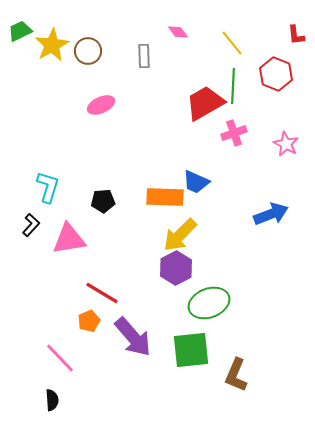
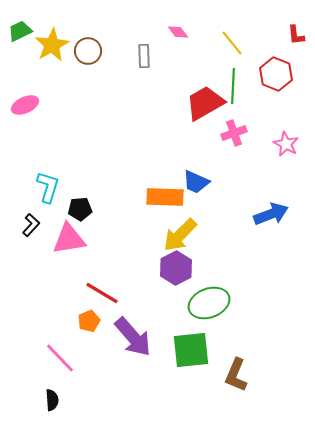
pink ellipse: moved 76 px left
black pentagon: moved 23 px left, 8 px down
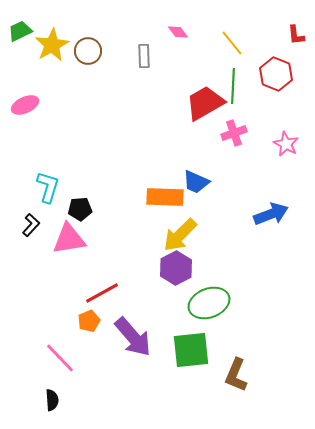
red line: rotated 60 degrees counterclockwise
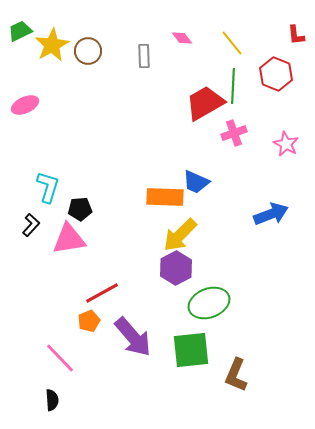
pink diamond: moved 4 px right, 6 px down
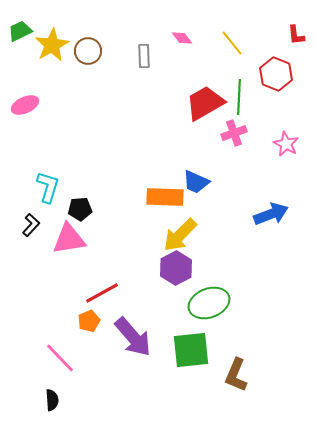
green line: moved 6 px right, 11 px down
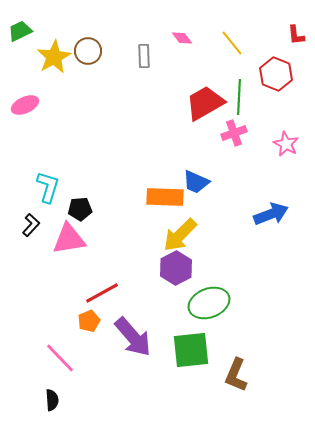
yellow star: moved 2 px right, 12 px down
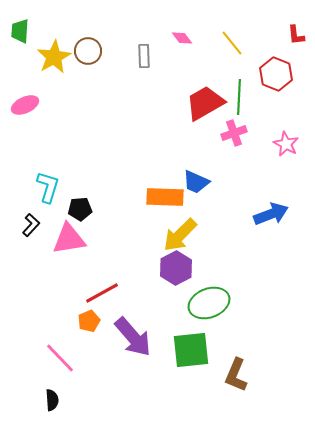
green trapezoid: rotated 60 degrees counterclockwise
